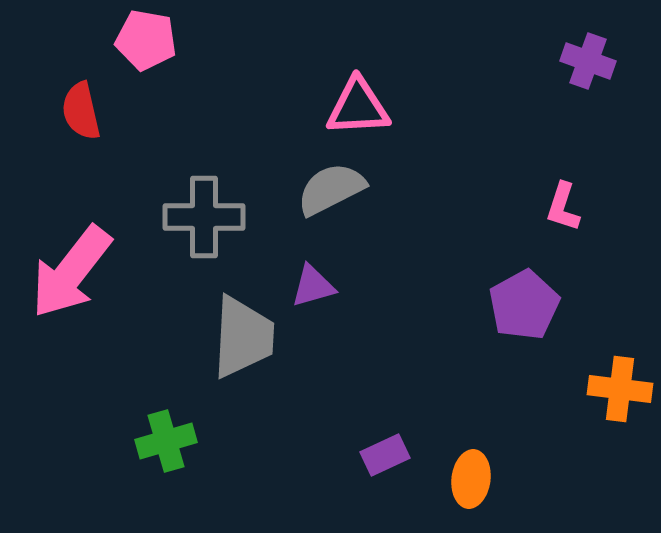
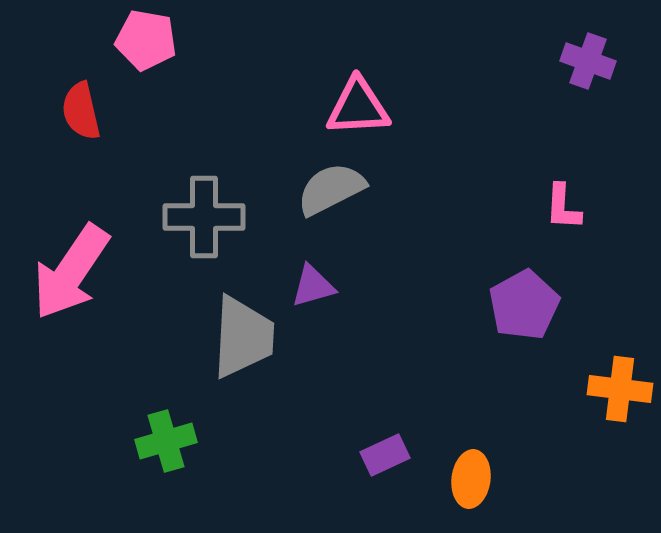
pink L-shape: rotated 15 degrees counterclockwise
pink arrow: rotated 4 degrees counterclockwise
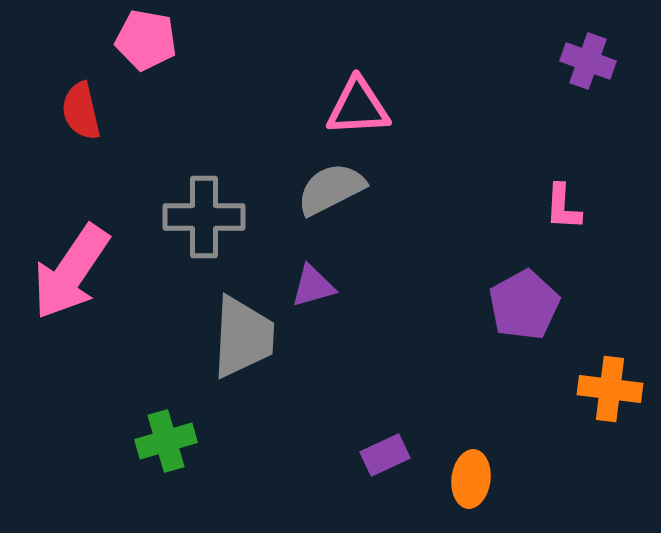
orange cross: moved 10 px left
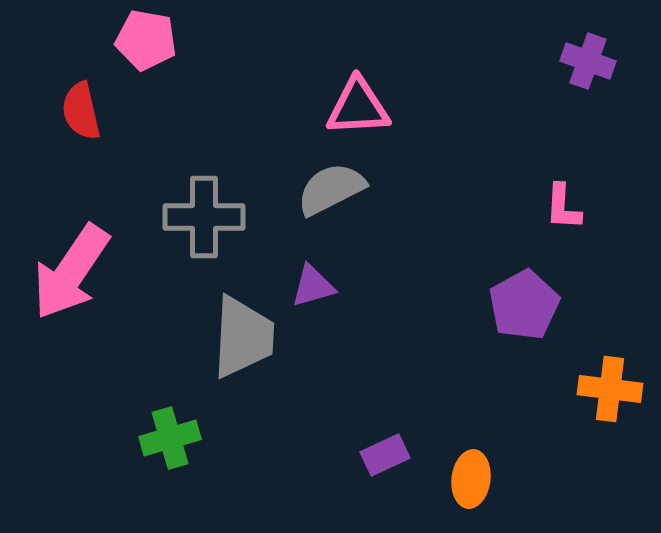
green cross: moved 4 px right, 3 px up
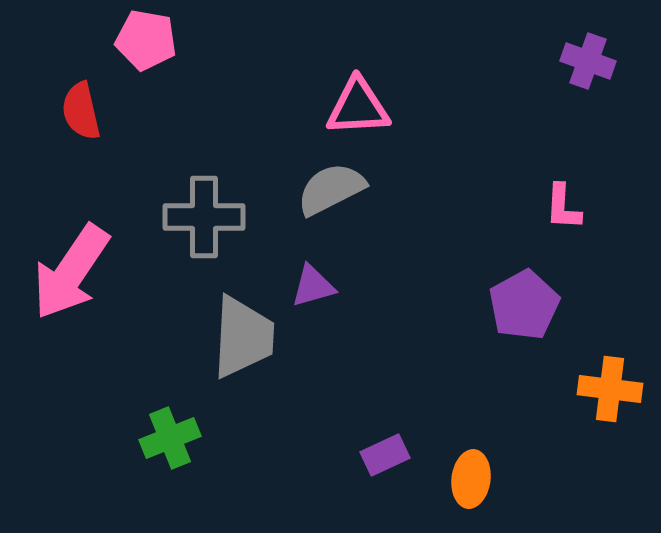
green cross: rotated 6 degrees counterclockwise
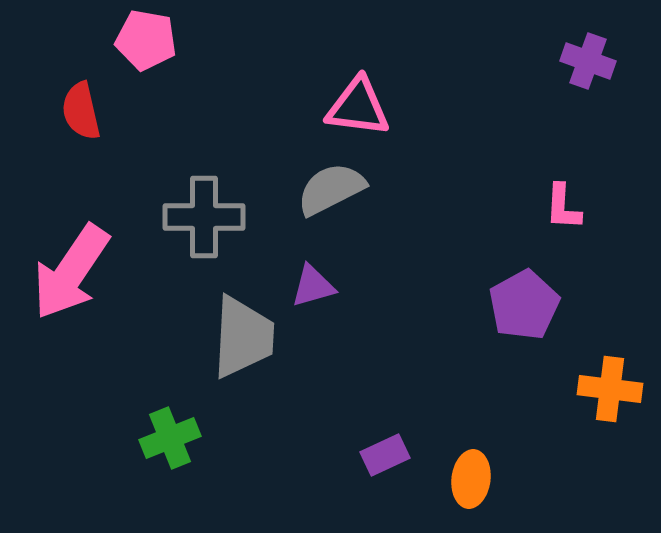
pink triangle: rotated 10 degrees clockwise
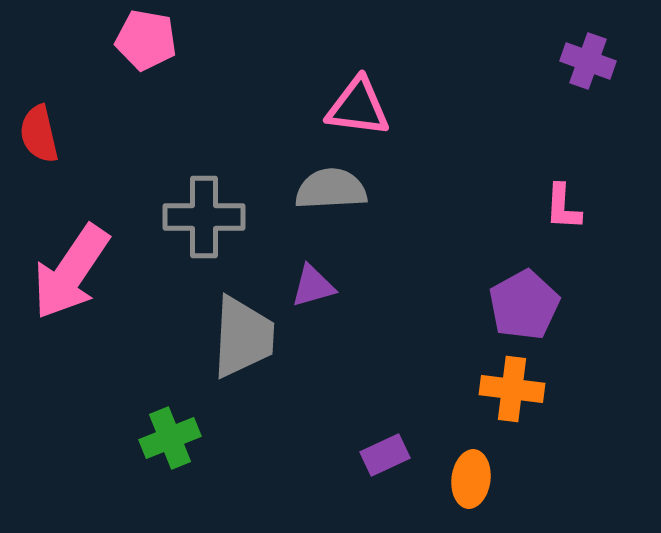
red semicircle: moved 42 px left, 23 px down
gray semicircle: rotated 24 degrees clockwise
orange cross: moved 98 px left
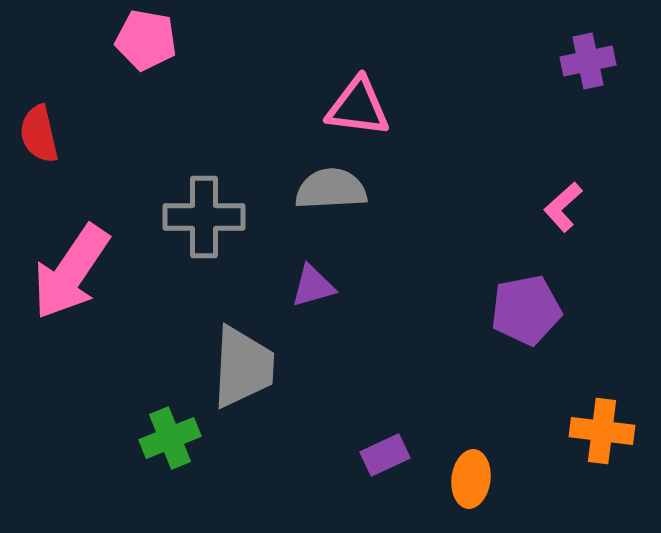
purple cross: rotated 32 degrees counterclockwise
pink L-shape: rotated 45 degrees clockwise
purple pentagon: moved 2 px right, 5 px down; rotated 18 degrees clockwise
gray trapezoid: moved 30 px down
orange cross: moved 90 px right, 42 px down
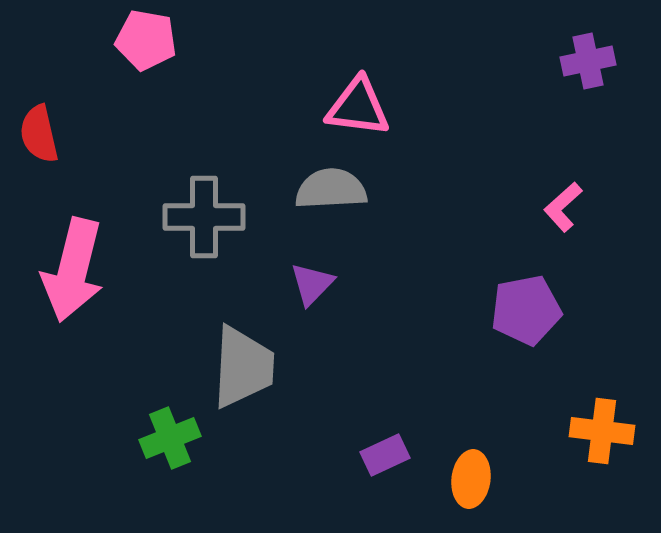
pink arrow: moved 2 px right, 2 px up; rotated 20 degrees counterclockwise
purple triangle: moved 1 px left, 2 px up; rotated 30 degrees counterclockwise
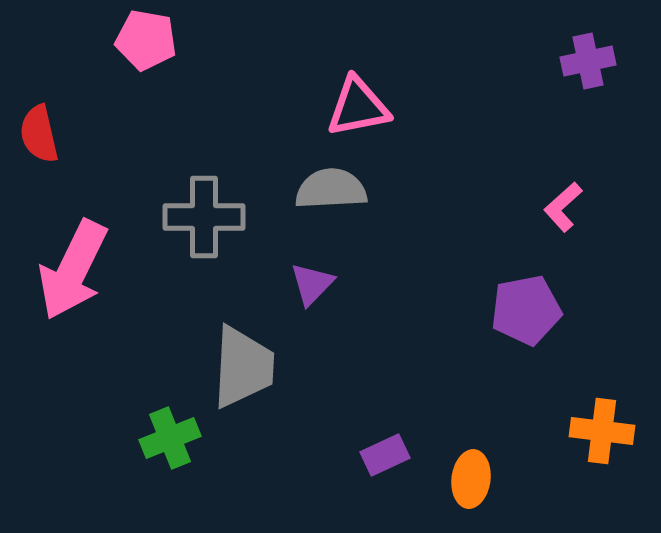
pink triangle: rotated 18 degrees counterclockwise
pink arrow: rotated 12 degrees clockwise
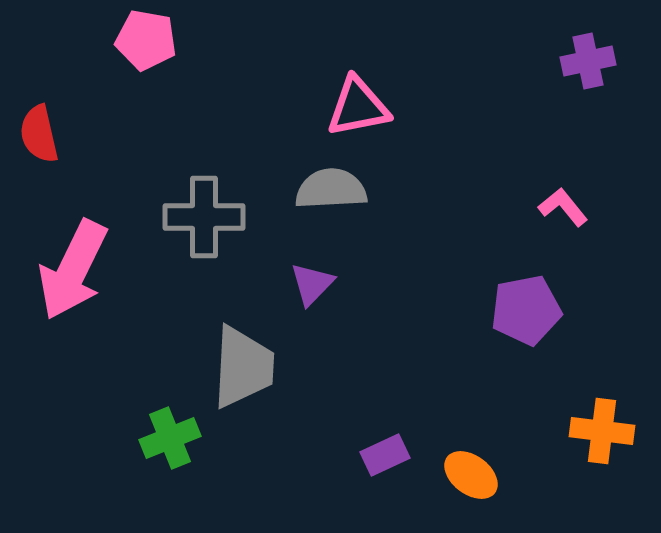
pink L-shape: rotated 93 degrees clockwise
orange ellipse: moved 4 px up; rotated 60 degrees counterclockwise
